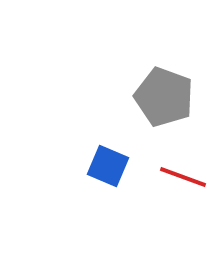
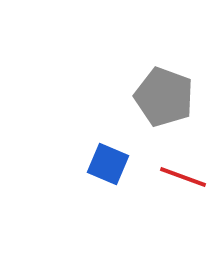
blue square: moved 2 px up
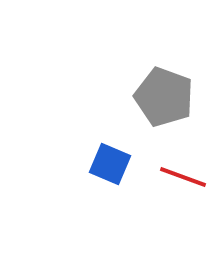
blue square: moved 2 px right
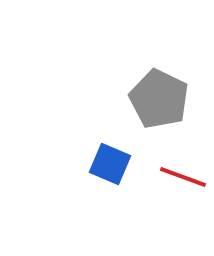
gray pentagon: moved 5 px left, 2 px down; rotated 6 degrees clockwise
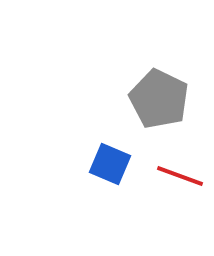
red line: moved 3 px left, 1 px up
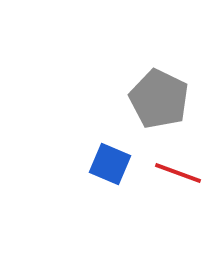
red line: moved 2 px left, 3 px up
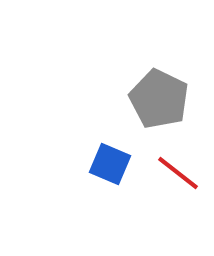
red line: rotated 18 degrees clockwise
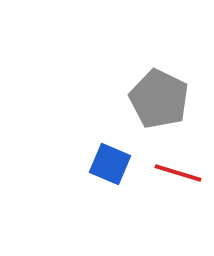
red line: rotated 21 degrees counterclockwise
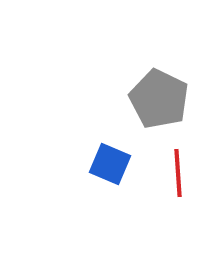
red line: rotated 69 degrees clockwise
